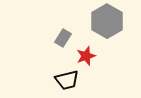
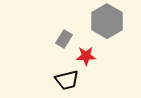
gray rectangle: moved 1 px right, 1 px down
red star: rotated 18 degrees clockwise
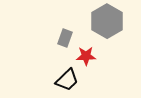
gray rectangle: moved 1 px right, 1 px up; rotated 12 degrees counterclockwise
black trapezoid: rotated 30 degrees counterclockwise
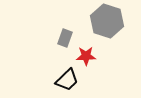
gray hexagon: rotated 12 degrees counterclockwise
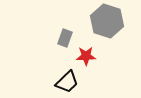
black trapezoid: moved 2 px down
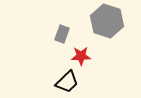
gray rectangle: moved 3 px left, 4 px up
red star: moved 5 px left
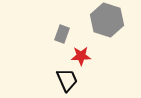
gray hexagon: moved 1 px up
black trapezoid: moved 2 px up; rotated 70 degrees counterclockwise
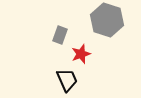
gray rectangle: moved 2 px left, 1 px down
red star: moved 2 px up; rotated 18 degrees counterclockwise
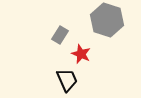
gray rectangle: rotated 12 degrees clockwise
red star: rotated 30 degrees counterclockwise
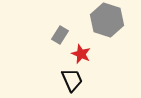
black trapezoid: moved 5 px right
